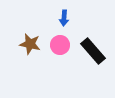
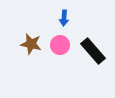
brown star: moved 1 px right
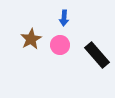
brown star: moved 5 px up; rotated 30 degrees clockwise
black rectangle: moved 4 px right, 4 px down
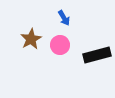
blue arrow: rotated 35 degrees counterclockwise
black rectangle: rotated 64 degrees counterclockwise
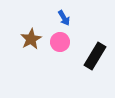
pink circle: moved 3 px up
black rectangle: moved 2 px left, 1 px down; rotated 44 degrees counterclockwise
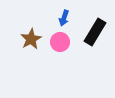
blue arrow: rotated 49 degrees clockwise
black rectangle: moved 24 px up
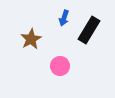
black rectangle: moved 6 px left, 2 px up
pink circle: moved 24 px down
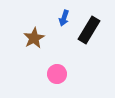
brown star: moved 3 px right, 1 px up
pink circle: moved 3 px left, 8 px down
